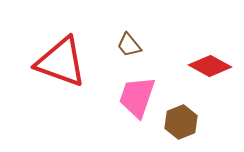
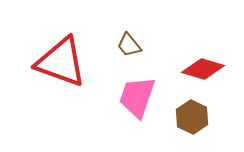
red diamond: moved 7 px left, 3 px down; rotated 12 degrees counterclockwise
brown hexagon: moved 11 px right, 5 px up; rotated 12 degrees counterclockwise
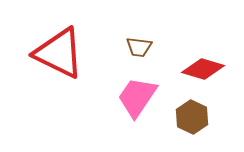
brown trapezoid: moved 10 px right, 2 px down; rotated 44 degrees counterclockwise
red triangle: moved 2 px left, 9 px up; rotated 6 degrees clockwise
pink trapezoid: rotated 15 degrees clockwise
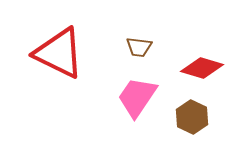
red diamond: moved 1 px left, 1 px up
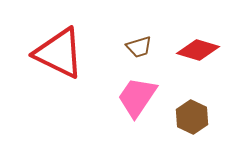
brown trapezoid: rotated 24 degrees counterclockwise
red diamond: moved 4 px left, 18 px up
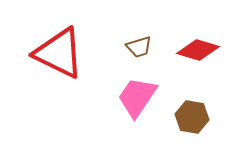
brown hexagon: rotated 16 degrees counterclockwise
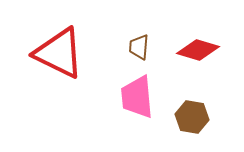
brown trapezoid: rotated 112 degrees clockwise
pink trapezoid: rotated 39 degrees counterclockwise
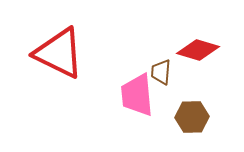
brown trapezoid: moved 22 px right, 25 px down
pink trapezoid: moved 2 px up
brown hexagon: rotated 12 degrees counterclockwise
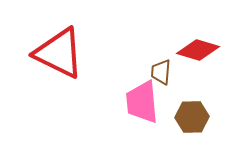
pink trapezoid: moved 5 px right, 7 px down
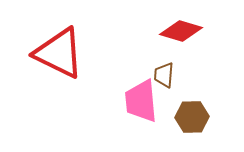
red diamond: moved 17 px left, 19 px up
brown trapezoid: moved 3 px right, 3 px down
pink trapezoid: moved 1 px left, 1 px up
